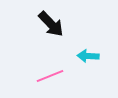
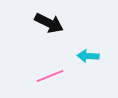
black arrow: moved 2 px left, 1 px up; rotated 20 degrees counterclockwise
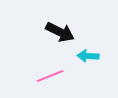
black arrow: moved 11 px right, 9 px down
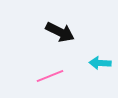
cyan arrow: moved 12 px right, 7 px down
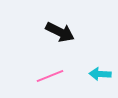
cyan arrow: moved 11 px down
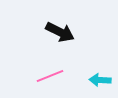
cyan arrow: moved 6 px down
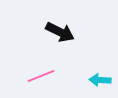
pink line: moved 9 px left
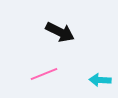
pink line: moved 3 px right, 2 px up
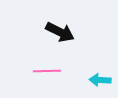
pink line: moved 3 px right, 3 px up; rotated 20 degrees clockwise
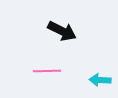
black arrow: moved 2 px right, 1 px up
